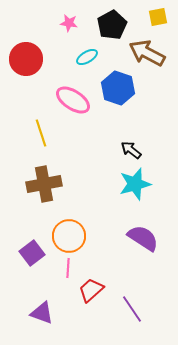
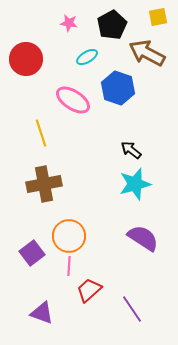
pink line: moved 1 px right, 2 px up
red trapezoid: moved 2 px left
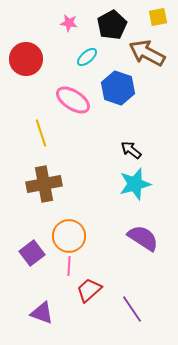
cyan ellipse: rotated 10 degrees counterclockwise
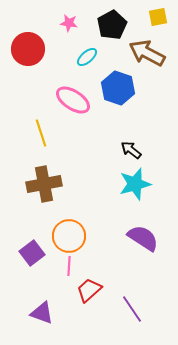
red circle: moved 2 px right, 10 px up
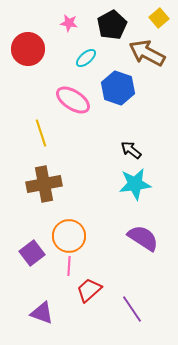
yellow square: moved 1 px right, 1 px down; rotated 30 degrees counterclockwise
cyan ellipse: moved 1 px left, 1 px down
cyan star: rotated 8 degrees clockwise
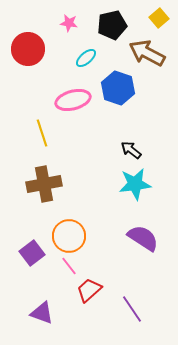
black pentagon: rotated 16 degrees clockwise
pink ellipse: rotated 48 degrees counterclockwise
yellow line: moved 1 px right
pink line: rotated 42 degrees counterclockwise
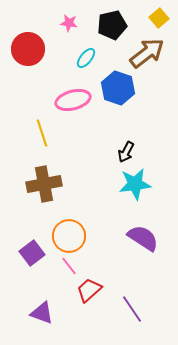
brown arrow: rotated 114 degrees clockwise
cyan ellipse: rotated 10 degrees counterclockwise
black arrow: moved 5 px left, 2 px down; rotated 100 degrees counterclockwise
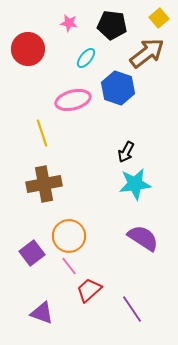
black pentagon: rotated 20 degrees clockwise
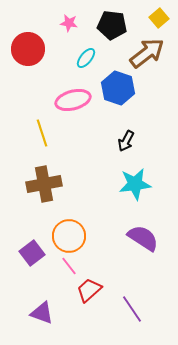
black arrow: moved 11 px up
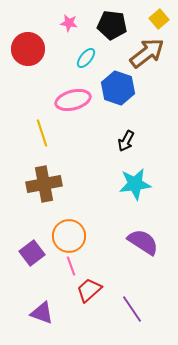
yellow square: moved 1 px down
purple semicircle: moved 4 px down
pink line: moved 2 px right; rotated 18 degrees clockwise
